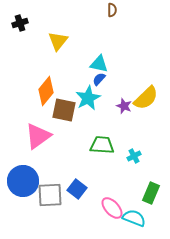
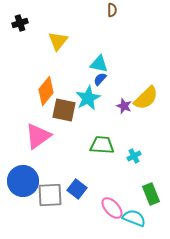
blue semicircle: moved 1 px right
green rectangle: moved 1 px down; rotated 45 degrees counterclockwise
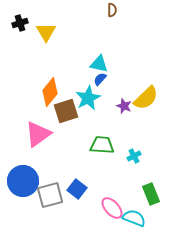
yellow triangle: moved 12 px left, 9 px up; rotated 10 degrees counterclockwise
orange diamond: moved 4 px right, 1 px down
brown square: moved 2 px right, 1 px down; rotated 30 degrees counterclockwise
pink triangle: moved 2 px up
gray square: rotated 12 degrees counterclockwise
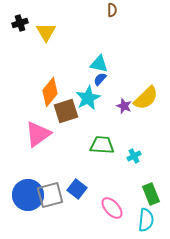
blue circle: moved 5 px right, 14 px down
cyan semicircle: moved 12 px right, 2 px down; rotated 75 degrees clockwise
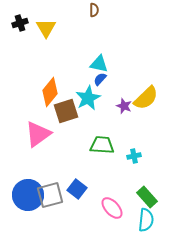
brown semicircle: moved 18 px left
yellow triangle: moved 4 px up
cyan cross: rotated 16 degrees clockwise
green rectangle: moved 4 px left, 3 px down; rotated 20 degrees counterclockwise
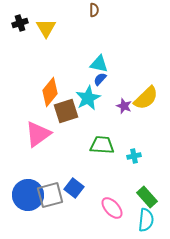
blue square: moved 3 px left, 1 px up
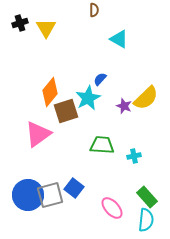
cyan triangle: moved 20 px right, 25 px up; rotated 18 degrees clockwise
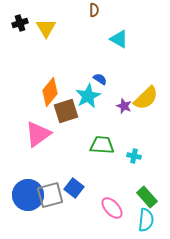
blue semicircle: rotated 80 degrees clockwise
cyan star: moved 2 px up
cyan cross: rotated 24 degrees clockwise
